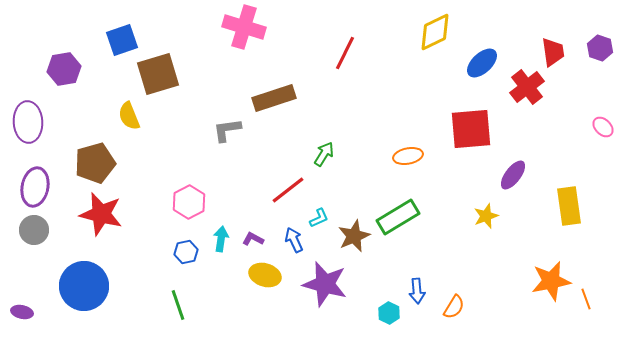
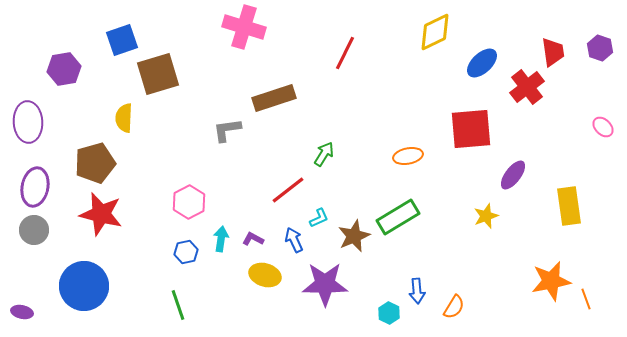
yellow semicircle at (129, 116): moved 5 px left, 2 px down; rotated 24 degrees clockwise
purple star at (325, 284): rotated 15 degrees counterclockwise
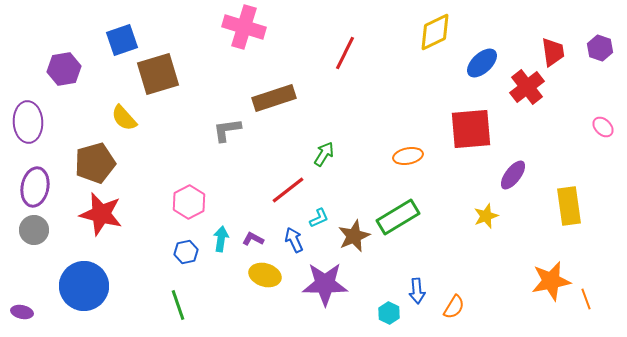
yellow semicircle at (124, 118): rotated 44 degrees counterclockwise
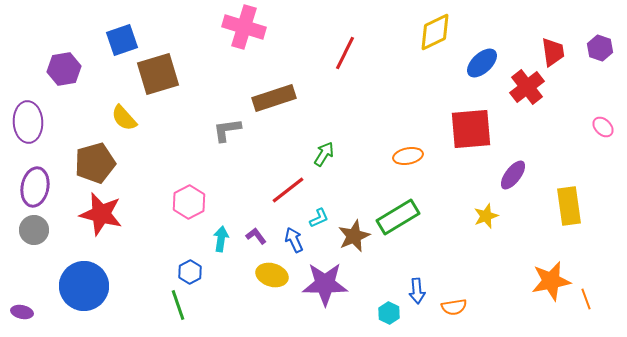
purple L-shape at (253, 239): moved 3 px right, 3 px up; rotated 25 degrees clockwise
blue hexagon at (186, 252): moved 4 px right, 20 px down; rotated 15 degrees counterclockwise
yellow ellipse at (265, 275): moved 7 px right
orange semicircle at (454, 307): rotated 50 degrees clockwise
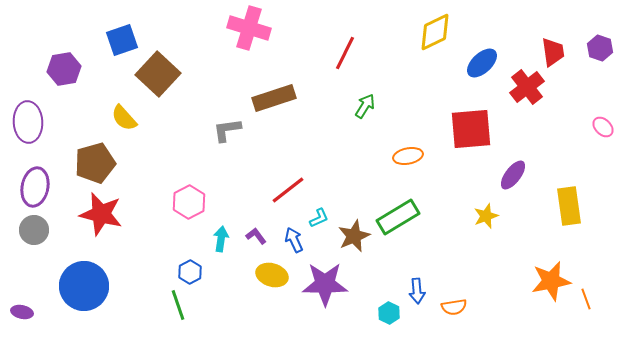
pink cross at (244, 27): moved 5 px right, 1 px down
brown square at (158, 74): rotated 30 degrees counterclockwise
green arrow at (324, 154): moved 41 px right, 48 px up
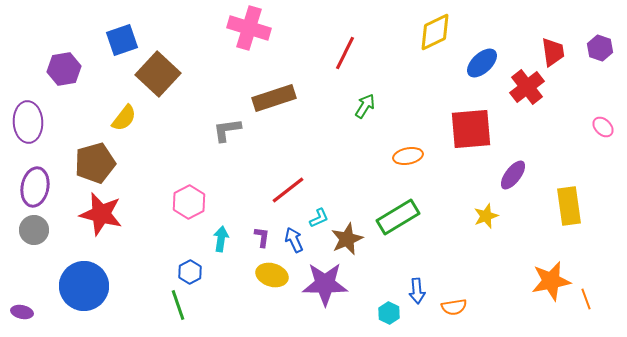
yellow semicircle at (124, 118): rotated 100 degrees counterclockwise
purple L-shape at (256, 236): moved 6 px right, 1 px down; rotated 45 degrees clockwise
brown star at (354, 236): moved 7 px left, 3 px down
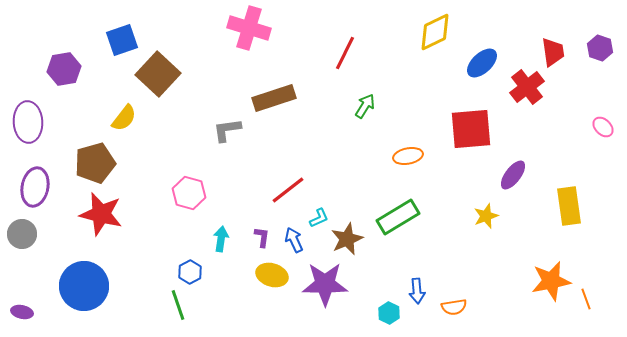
pink hexagon at (189, 202): moved 9 px up; rotated 16 degrees counterclockwise
gray circle at (34, 230): moved 12 px left, 4 px down
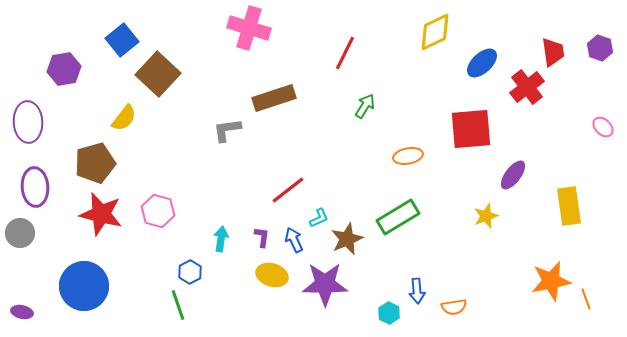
blue square at (122, 40): rotated 20 degrees counterclockwise
purple ellipse at (35, 187): rotated 15 degrees counterclockwise
pink hexagon at (189, 193): moved 31 px left, 18 px down
gray circle at (22, 234): moved 2 px left, 1 px up
